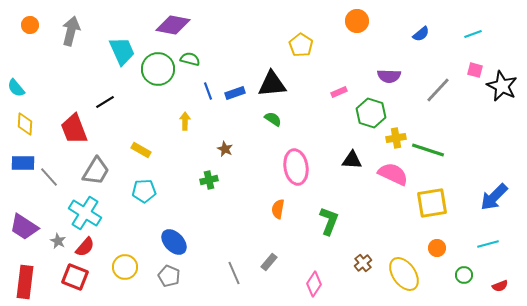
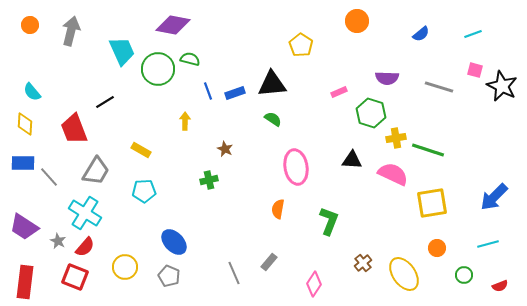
purple semicircle at (389, 76): moved 2 px left, 2 px down
cyan semicircle at (16, 88): moved 16 px right, 4 px down
gray line at (438, 90): moved 1 px right, 3 px up; rotated 64 degrees clockwise
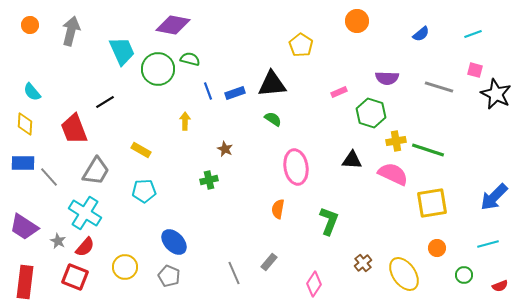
black star at (502, 86): moved 6 px left, 8 px down
yellow cross at (396, 138): moved 3 px down
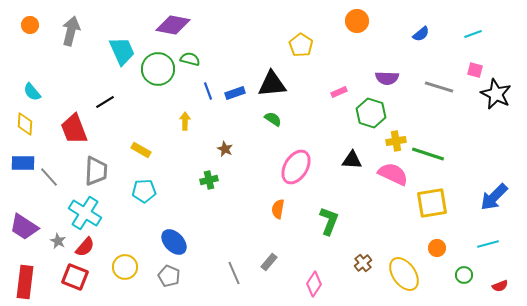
green line at (428, 150): moved 4 px down
pink ellipse at (296, 167): rotated 40 degrees clockwise
gray trapezoid at (96, 171): rotated 28 degrees counterclockwise
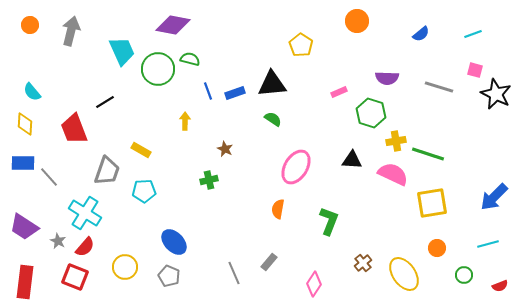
gray trapezoid at (96, 171): moved 11 px right; rotated 16 degrees clockwise
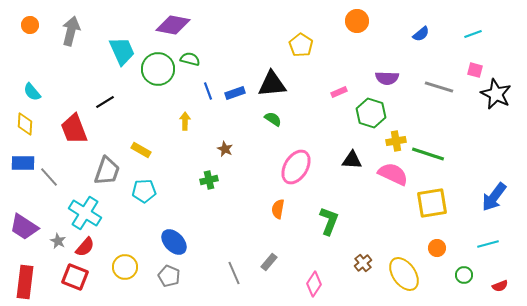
blue arrow at (494, 197): rotated 8 degrees counterclockwise
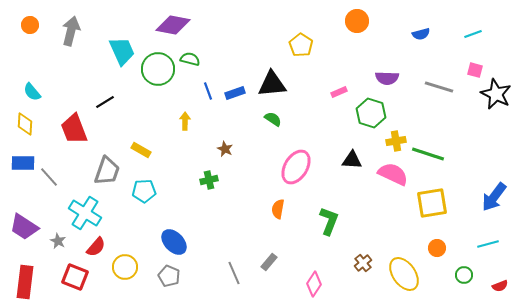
blue semicircle at (421, 34): rotated 24 degrees clockwise
red semicircle at (85, 247): moved 11 px right
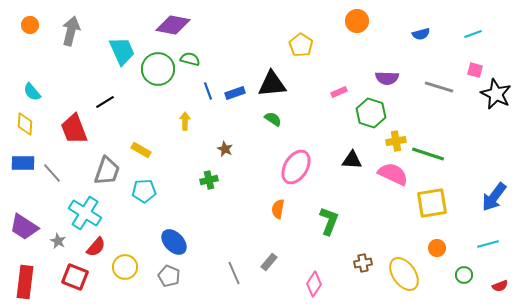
gray line at (49, 177): moved 3 px right, 4 px up
brown cross at (363, 263): rotated 30 degrees clockwise
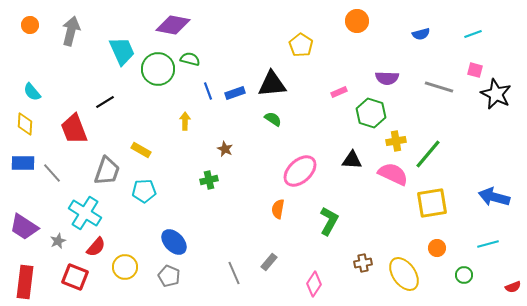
green line at (428, 154): rotated 68 degrees counterclockwise
pink ellipse at (296, 167): moved 4 px right, 4 px down; rotated 16 degrees clockwise
blue arrow at (494, 197): rotated 68 degrees clockwise
green L-shape at (329, 221): rotated 8 degrees clockwise
gray star at (58, 241): rotated 21 degrees clockwise
red semicircle at (500, 286): moved 13 px right, 1 px down
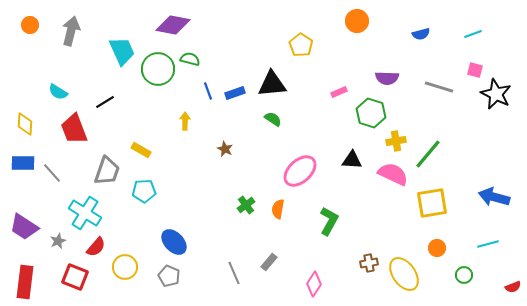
cyan semicircle at (32, 92): moved 26 px right; rotated 18 degrees counterclockwise
green cross at (209, 180): moved 37 px right, 25 px down; rotated 24 degrees counterclockwise
brown cross at (363, 263): moved 6 px right
